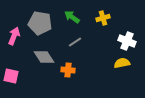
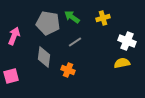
gray pentagon: moved 8 px right
gray diamond: rotated 40 degrees clockwise
orange cross: rotated 16 degrees clockwise
pink square: rotated 28 degrees counterclockwise
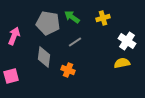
white cross: rotated 12 degrees clockwise
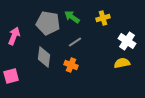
orange cross: moved 3 px right, 5 px up
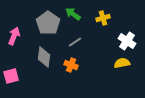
green arrow: moved 1 px right, 3 px up
gray pentagon: rotated 25 degrees clockwise
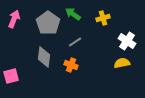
pink arrow: moved 17 px up
